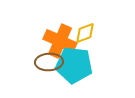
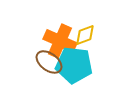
yellow diamond: moved 2 px down
brown ellipse: rotated 40 degrees clockwise
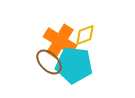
orange cross: rotated 8 degrees clockwise
brown ellipse: rotated 8 degrees clockwise
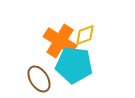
brown ellipse: moved 10 px left, 17 px down; rotated 12 degrees clockwise
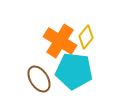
yellow diamond: moved 1 px right, 2 px down; rotated 30 degrees counterclockwise
cyan pentagon: moved 6 px down
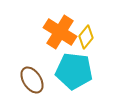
orange cross: moved 9 px up
brown ellipse: moved 7 px left, 1 px down
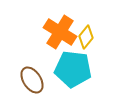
cyan pentagon: moved 1 px left, 2 px up
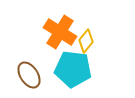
yellow diamond: moved 4 px down
brown ellipse: moved 3 px left, 5 px up
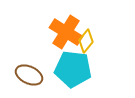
orange cross: moved 6 px right
brown ellipse: rotated 32 degrees counterclockwise
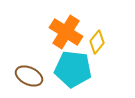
yellow diamond: moved 11 px right, 1 px down
brown ellipse: moved 1 px down
